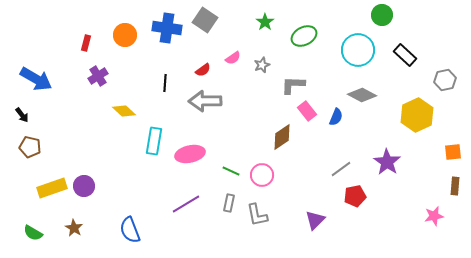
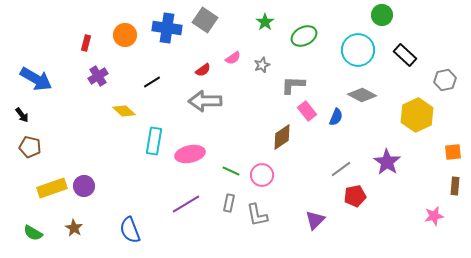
black line at (165, 83): moved 13 px left, 1 px up; rotated 54 degrees clockwise
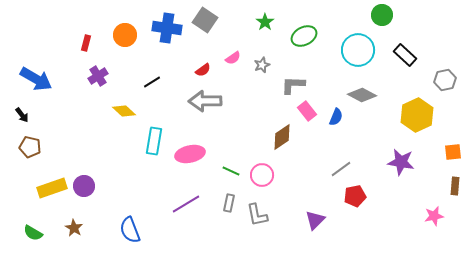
purple star at (387, 162): moved 14 px right; rotated 24 degrees counterclockwise
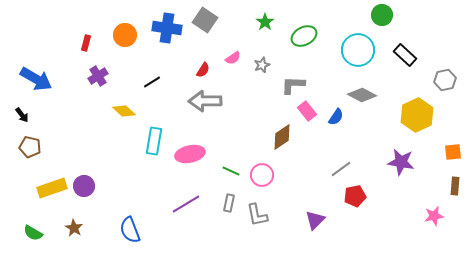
red semicircle at (203, 70): rotated 21 degrees counterclockwise
blue semicircle at (336, 117): rotated 12 degrees clockwise
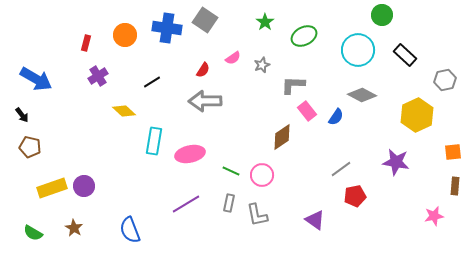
purple star at (401, 162): moved 5 px left
purple triangle at (315, 220): rotated 40 degrees counterclockwise
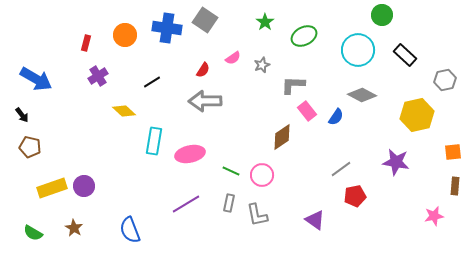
yellow hexagon at (417, 115): rotated 12 degrees clockwise
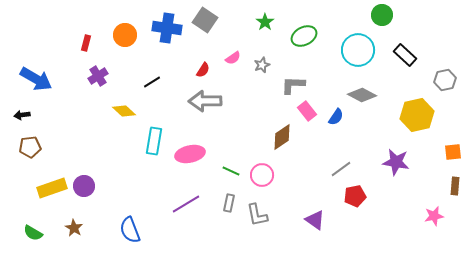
black arrow at (22, 115): rotated 119 degrees clockwise
brown pentagon at (30, 147): rotated 20 degrees counterclockwise
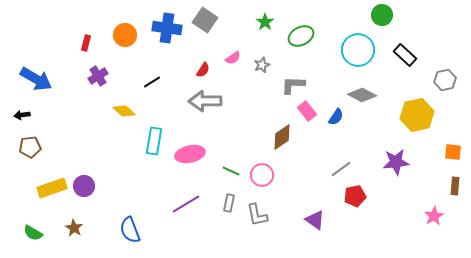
green ellipse at (304, 36): moved 3 px left
orange square at (453, 152): rotated 12 degrees clockwise
purple star at (396, 162): rotated 16 degrees counterclockwise
pink star at (434, 216): rotated 18 degrees counterclockwise
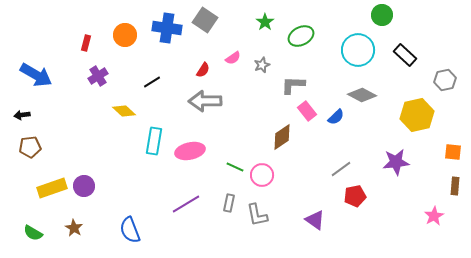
blue arrow at (36, 79): moved 4 px up
blue semicircle at (336, 117): rotated 12 degrees clockwise
pink ellipse at (190, 154): moved 3 px up
green line at (231, 171): moved 4 px right, 4 px up
